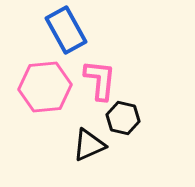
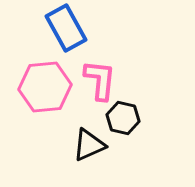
blue rectangle: moved 2 px up
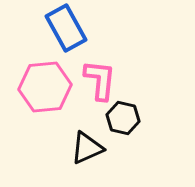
black triangle: moved 2 px left, 3 px down
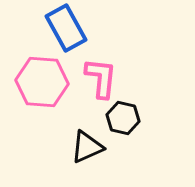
pink L-shape: moved 1 px right, 2 px up
pink hexagon: moved 3 px left, 5 px up; rotated 9 degrees clockwise
black triangle: moved 1 px up
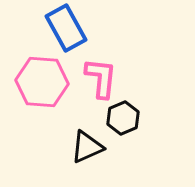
black hexagon: rotated 24 degrees clockwise
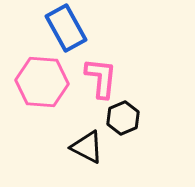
black triangle: rotated 51 degrees clockwise
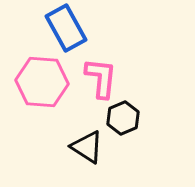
black triangle: rotated 6 degrees clockwise
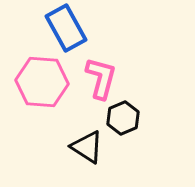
pink L-shape: rotated 9 degrees clockwise
